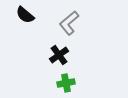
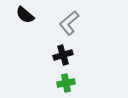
black cross: moved 4 px right; rotated 18 degrees clockwise
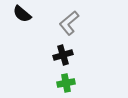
black semicircle: moved 3 px left, 1 px up
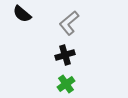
black cross: moved 2 px right
green cross: moved 1 px down; rotated 24 degrees counterclockwise
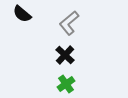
black cross: rotated 30 degrees counterclockwise
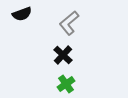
black semicircle: rotated 60 degrees counterclockwise
black cross: moved 2 px left
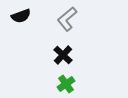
black semicircle: moved 1 px left, 2 px down
gray L-shape: moved 2 px left, 4 px up
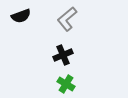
black cross: rotated 24 degrees clockwise
green cross: rotated 24 degrees counterclockwise
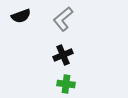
gray L-shape: moved 4 px left
green cross: rotated 24 degrees counterclockwise
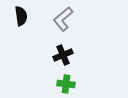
black semicircle: rotated 78 degrees counterclockwise
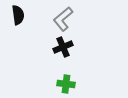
black semicircle: moved 3 px left, 1 px up
black cross: moved 8 px up
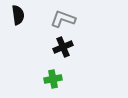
gray L-shape: rotated 60 degrees clockwise
green cross: moved 13 px left, 5 px up; rotated 18 degrees counterclockwise
